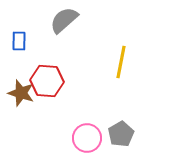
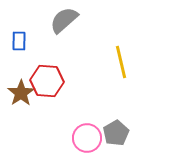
yellow line: rotated 24 degrees counterclockwise
brown star: rotated 20 degrees clockwise
gray pentagon: moved 5 px left, 1 px up
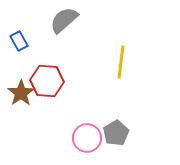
blue rectangle: rotated 30 degrees counterclockwise
yellow line: rotated 20 degrees clockwise
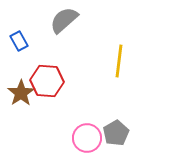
yellow line: moved 2 px left, 1 px up
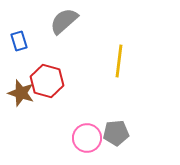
gray semicircle: moved 1 px down
blue rectangle: rotated 12 degrees clockwise
red hexagon: rotated 12 degrees clockwise
brown star: rotated 20 degrees counterclockwise
gray pentagon: rotated 25 degrees clockwise
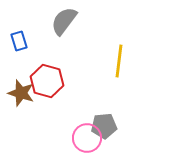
gray semicircle: rotated 12 degrees counterclockwise
gray pentagon: moved 12 px left, 7 px up
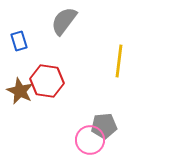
red hexagon: rotated 8 degrees counterclockwise
brown star: moved 1 px left, 2 px up; rotated 8 degrees clockwise
pink circle: moved 3 px right, 2 px down
